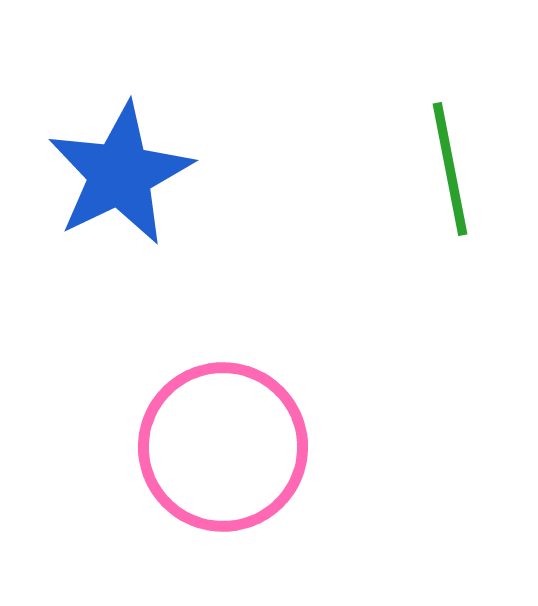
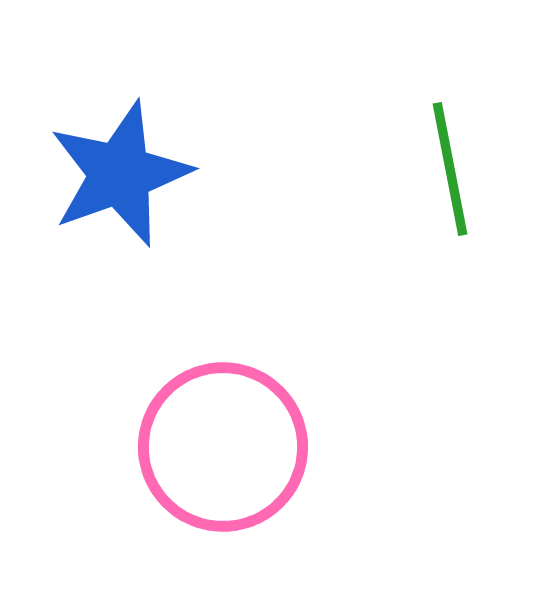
blue star: rotated 6 degrees clockwise
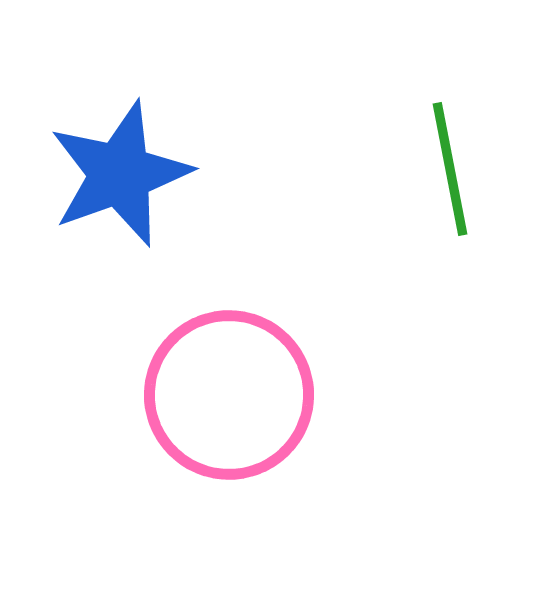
pink circle: moved 6 px right, 52 px up
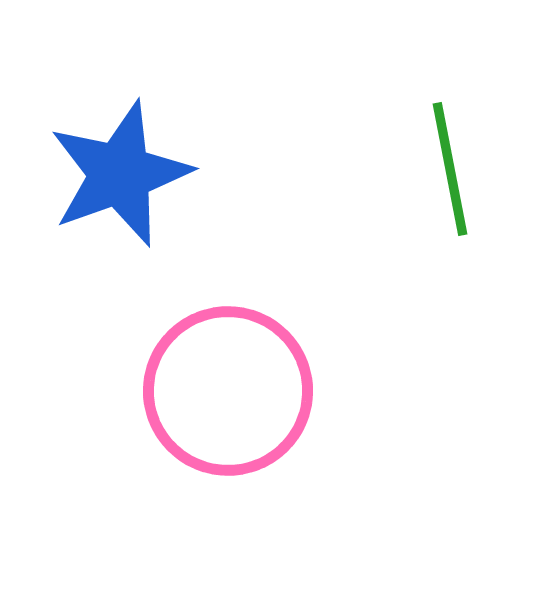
pink circle: moved 1 px left, 4 px up
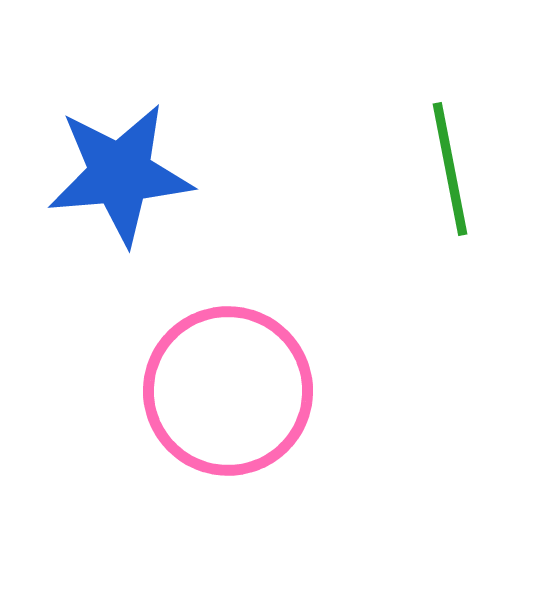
blue star: rotated 15 degrees clockwise
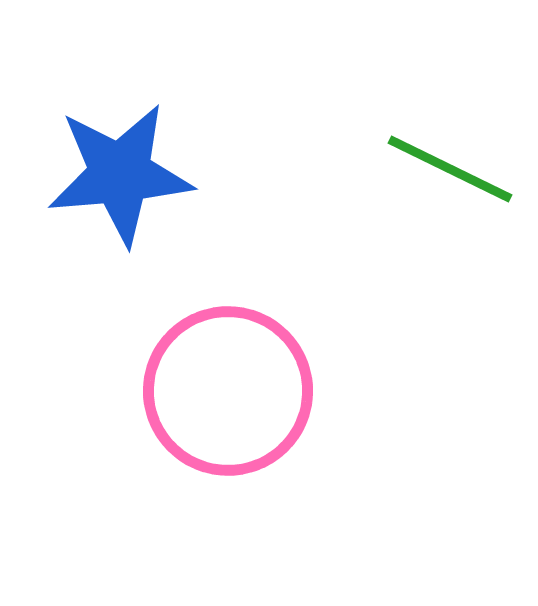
green line: rotated 53 degrees counterclockwise
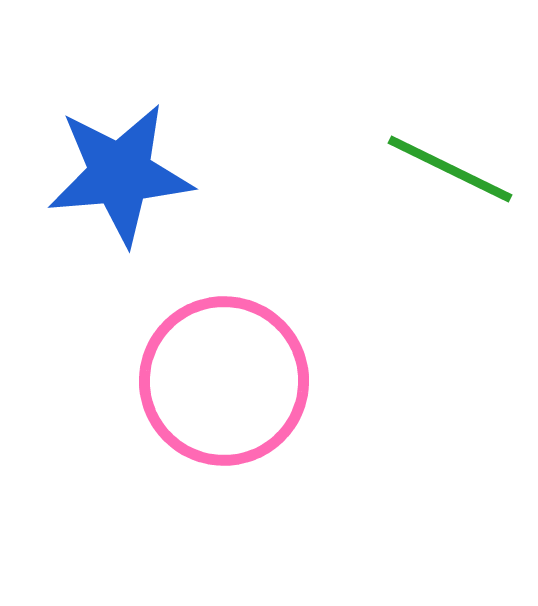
pink circle: moved 4 px left, 10 px up
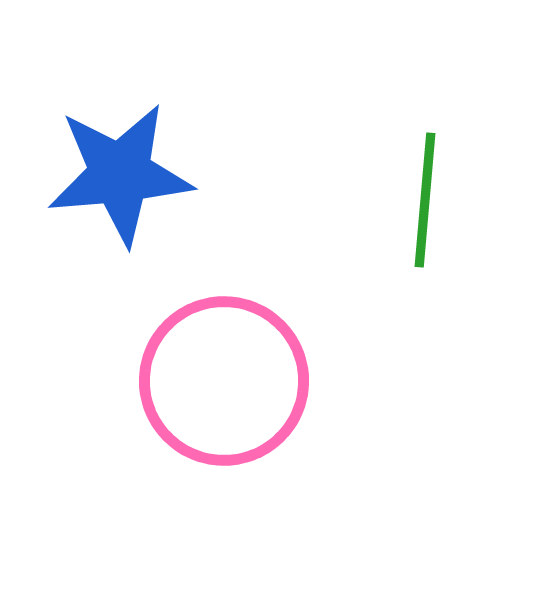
green line: moved 25 px left, 31 px down; rotated 69 degrees clockwise
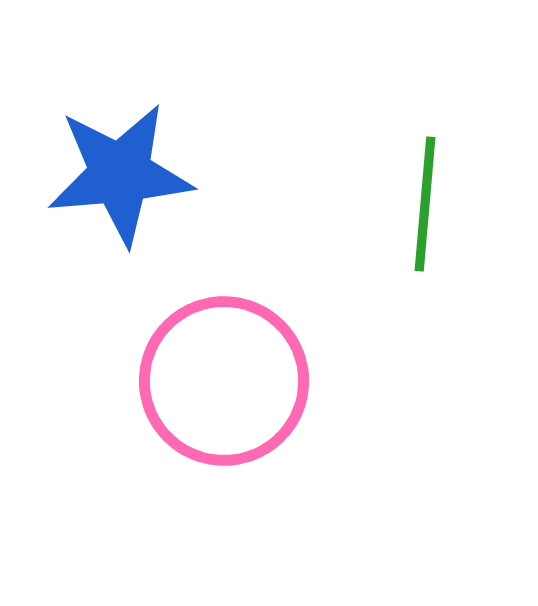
green line: moved 4 px down
